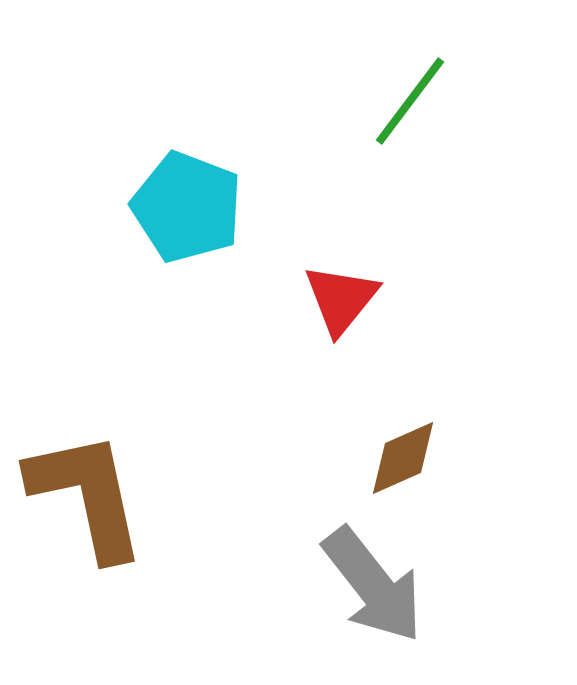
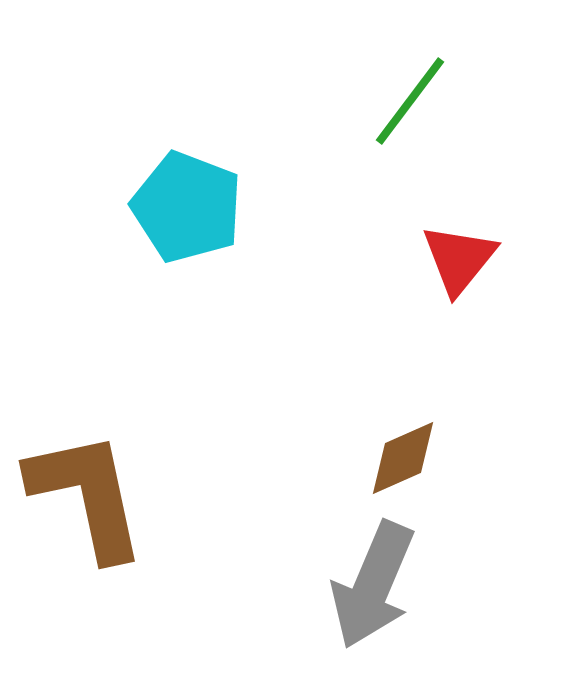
red triangle: moved 118 px right, 40 px up
gray arrow: rotated 61 degrees clockwise
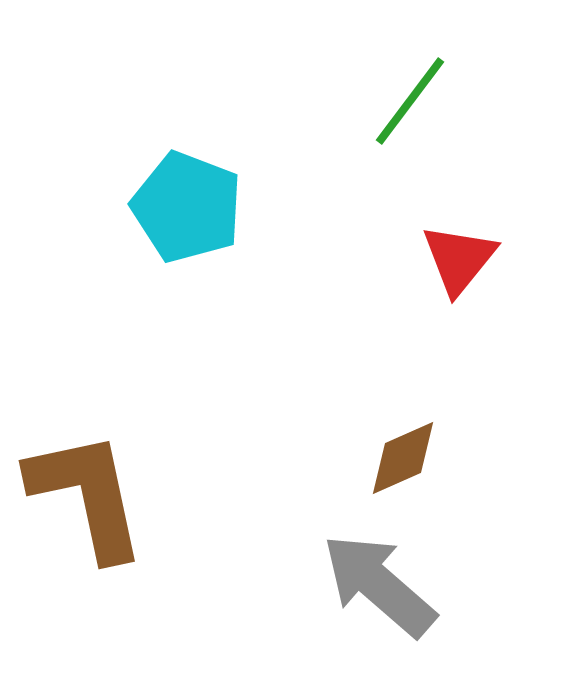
gray arrow: moved 6 px right; rotated 108 degrees clockwise
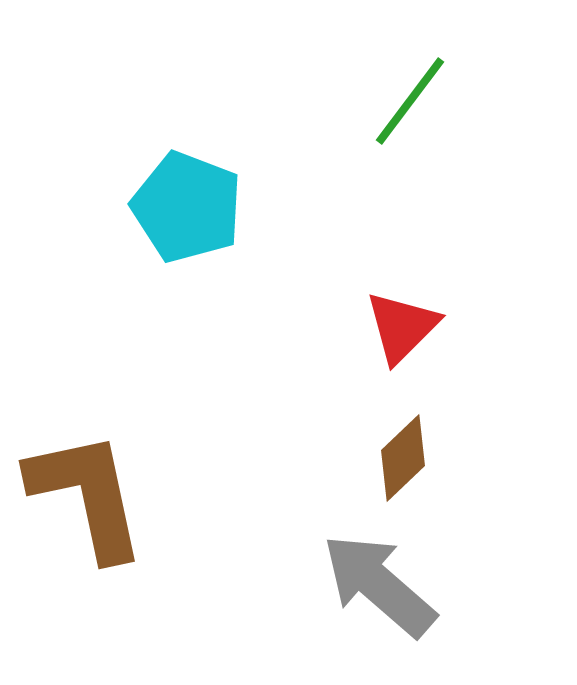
red triangle: moved 57 px left, 68 px down; rotated 6 degrees clockwise
brown diamond: rotated 20 degrees counterclockwise
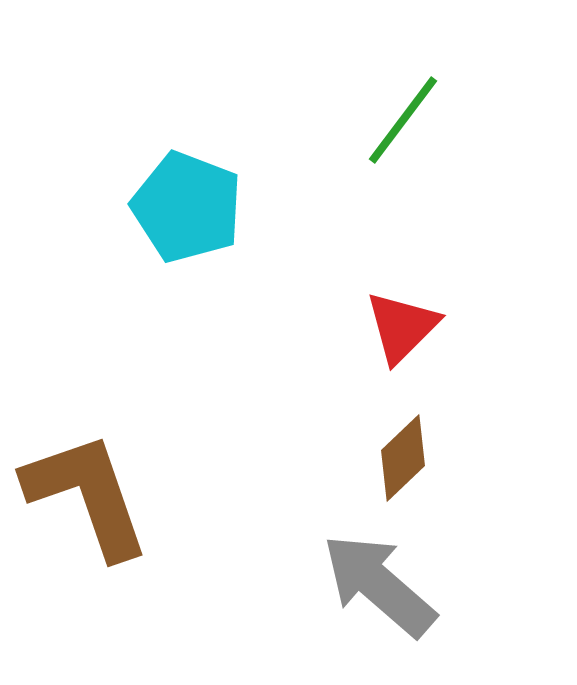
green line: moved 7 px left, 19 px down
brown L-shape: rotated 7 degrees counterclockwise
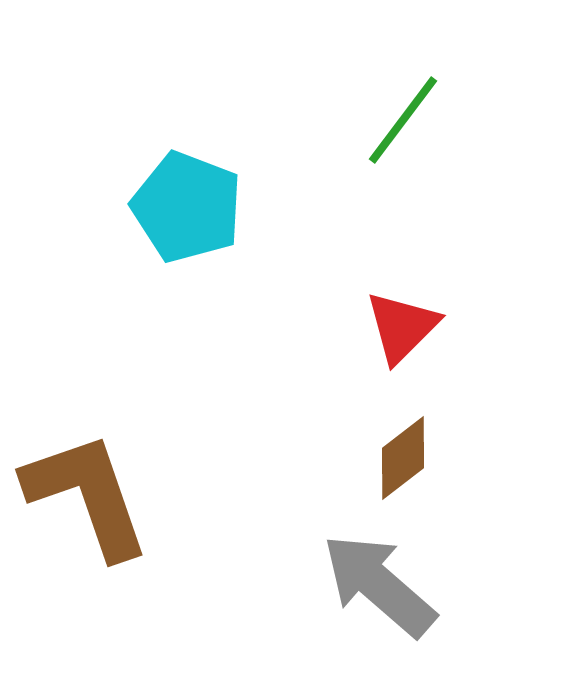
brown diamond: rotated 6 degrees clockwise
